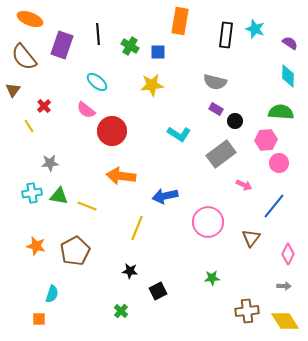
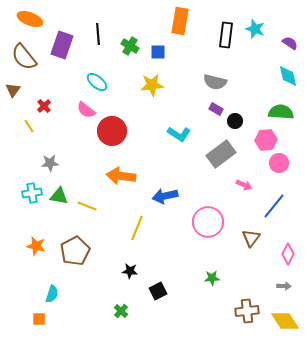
cyan diamond at (288, 76): rotated 15 degrees counterclockwise
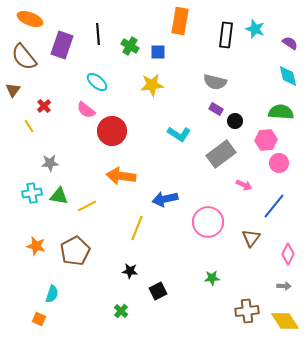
blue arrow at (165, 196): moved 3 px down
yellow line at (87, 206): rotated 48 degrees counterclockwise
orange square at (39, 319): rotated 24 degrees clockwise
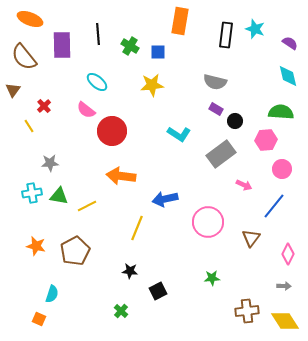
purple rectangle at (62, 45): rotated 20 degrees counterclockwise
pink circle at (279, 163): moved 3 px right, 6 px down
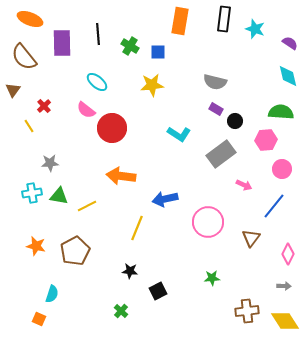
black rectangle at (226, 35): moved 2 px left, 16 px up
purple rectangle at (62, 45): moved 2 px up
red circle at (112, 131): moved 3 px up
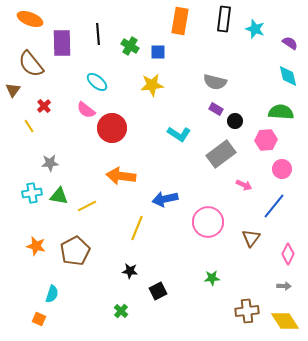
brown semicircle at (24, 57): moved 7 px right, 7 px down
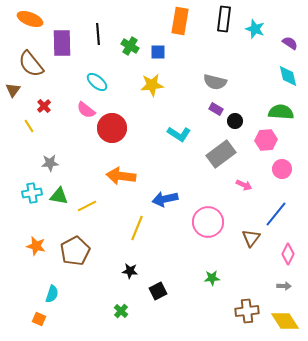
blue line at (274, 206): moved 2 px right, 8 px down
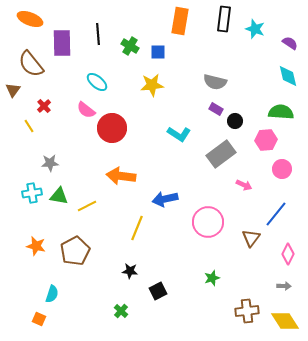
green star at (212, 278): rotated 14 degrees counterclockwise
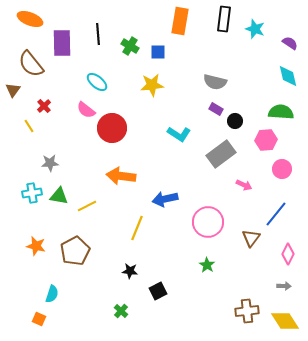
green star at (212, 278): moved 5 px left, 13 px up; rotated 21 degrees counterclockwise
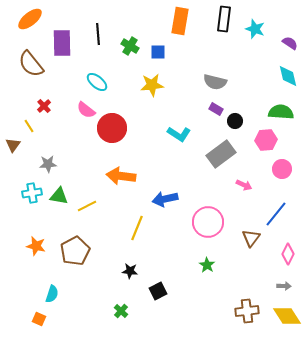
orange ellipse at (30, 19): rotated 60 degrees counterclockwise
brown triangle at (13, 90): moved 55 px down
gray star at (50, 163): moved 2 px left, 1 px down
yellow diamond at (285, 321): moved 2 px right, 5 px up
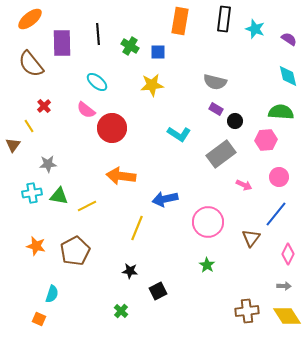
purple semicircle at (290, 43): moved 1 px left, 4 px up
pink circle at (282, 169): moved 3 px left, 8 px down
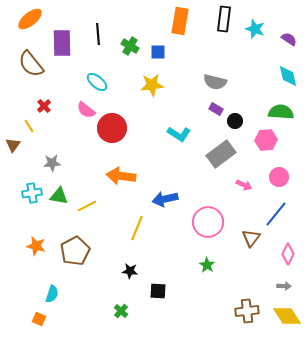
gray star at (48, 164): moved 4 px right, 1 px up
black square at (158, 291): rotated 30 degrees clockwise
